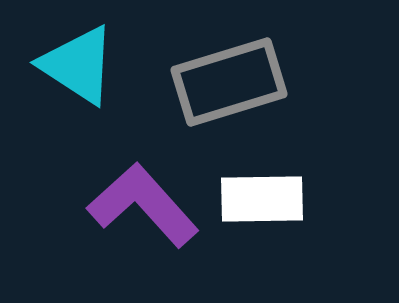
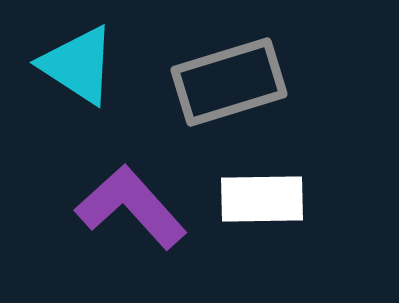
purple L-shape: moved 12 px left, 2 px down
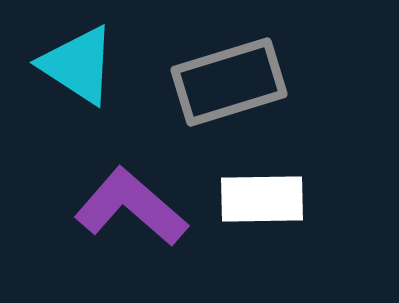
purple L-shape: rotated 7 degrees counterclockwise
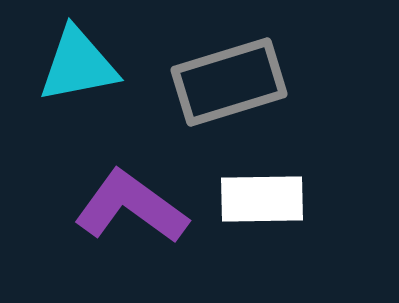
cyan triangle: rotated 44 degrees counterclockwise
purple L-shape: rotated 5 degrees counterclockwise
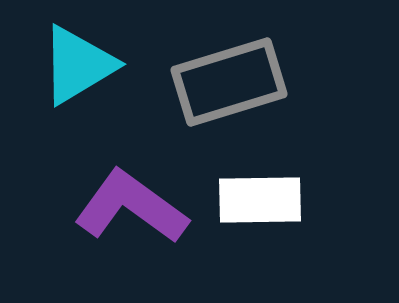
cyan triangle: rotated 20 degrees counterclockwise
white rectangle: moved 2 px left, 1 px down
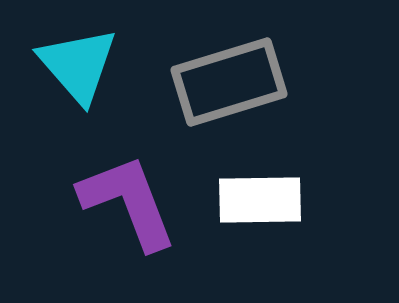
cyan triangle: rotated 40 degrees counterclockwise
purple L-shape: moved 3 px left, 5 px up; rotated 33 degrees clockwise
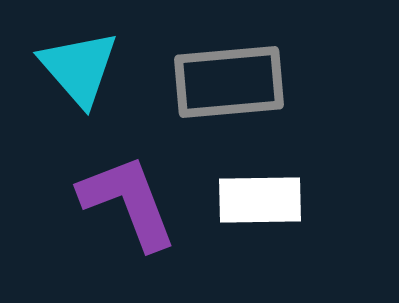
cyan triangle: moved 1 px right, 3 px down
gray rectangle: rotated 12 degrees clockwise
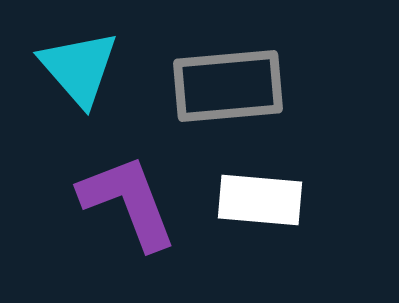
gray rectangle: moved 1 px left, 4 px down
white rectangle: rotated 6 degrees clockwise
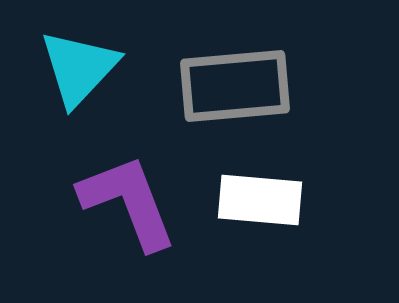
cyan triangle: rotated 24 degrees clockwise
gray rectangle: moved 7 px right
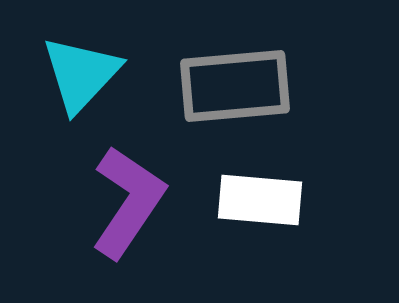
cyan triangle: moved 2 px right, 6 px down
purple L-shape: rotated 55 degrees clockwise
